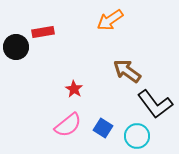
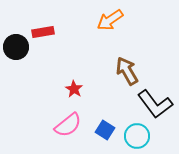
brown arrow: rotated 24 degrees clockwise
blue square: moved 2 px right, 2 px down
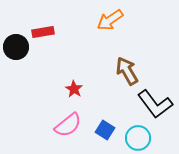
cyan circle: moved 1 px right, 2 px down
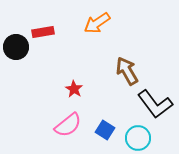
orange arrow: moved 13 px left, 3 px down
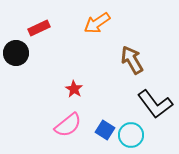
red rectangle: moved 4 px left, 4 px up; rotated 15 degrees counterclockwise
black circle: moved 6 px down
brown arrow: moved 5 px right, 11 px up
cyan circle: moved 7 px left, 3 px up
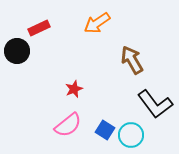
black circle: moved 1 px right, 2 px up
red star: rotated 18 degrees clockwise
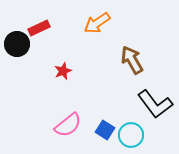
black circle: moved 7 px up
red star: moved 11 px left, 18 px up
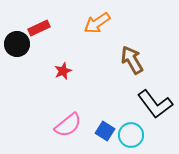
blue square: moved 1 px down
